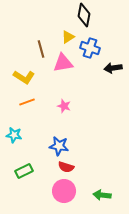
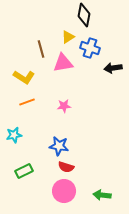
pink star: rotated 24 degrees counterclockwise
cyan star: rotated 21 degrees counterclockwise
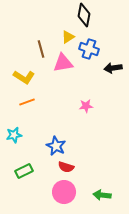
blue cross: moved 1 px left, 1 px down
pink star: moved 22 px right
blue star: moved 3 px left; rotated 18 degrees clockwise
pink circle: moved 1 px down
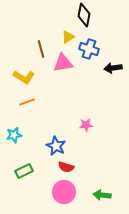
pink star: moved 19 px down
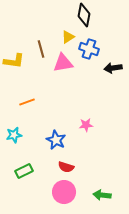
yellow L-shape: moved 10 px left, 16 px up; rotated 25 degrees counterclockwise
blue star: moved 6 px up
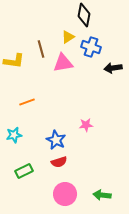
blue cross: moved 2 px right, 2 px up
red semicircle: moved 7 px left, 5 px up; rotated 35 degrees counterclockwise
pink circle: moved 1 px right, 2 px down
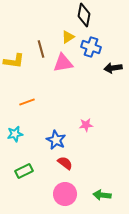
cyan star: moved 1 px right, 1 px up
red semicircle: moved 6 px right, 1 px down; rotated 126 degrees counterclockwise
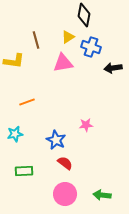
brown line: moved 5 px left, 9 px up
green rectangle: rotated 24 degrees clockwise
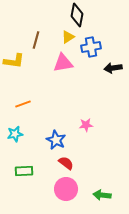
black diamond: moved 7 px left
brown line: rotated 30 degrees clockwise
blue cross: rotated 30 degrees counterclockwise
orange line: moved 4 px left, 2 px down
red semicircle: moved 1 px right
pink circle: moved 1 px right, 5 px up
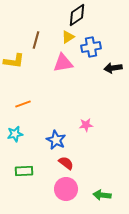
black diamond: rotated 45 degrees clockwise
